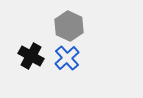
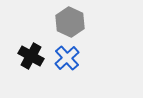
gray hexagon: moved 1 px right, 4 px up
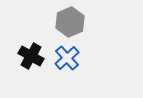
gray hexagon: rotated 12 degrees clockwise
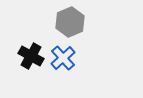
blue cross: moved 4 px left
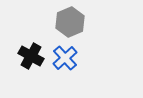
blue cross: moved 2 px right
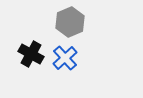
black cross: moved 2 px up
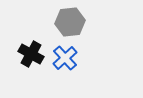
gray hexagon: rotated 16 degrees clockwise
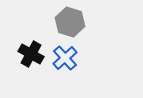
gray hexagon: rotated 24 degrees clockwise
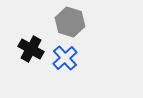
black cross: moved 5 px up
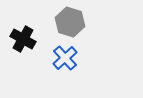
black cross: moved 8 px left, 10 px up
